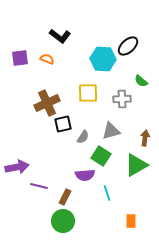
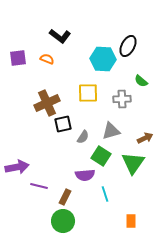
black ellipse: rotated 20 degrees counterclockwise
purple square: moved 2 px left
brown arrow: rotated 56 degrees clockwise
green triangle: moved 3 px left, 2 px up; rotated 25 degrees counterclockwise
cyan line: moved 2 px left, 1 px down
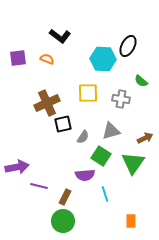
gray cross: moved 1 px left; rotated 12 degrees clockwise
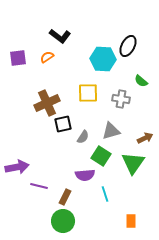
orange semicircle: moved 2 px up; rotated 56 degrees counterclockwise
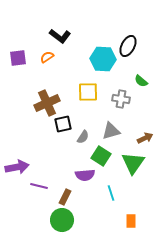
yellow square: moved 1 px up
cyan line: moved 6 px right, 1 px up
green circle: moved 1 px left, 1 px up
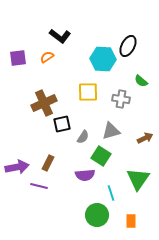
brown cross: moved 3 px left
black square: moved 1 px left
green triangle: moved 5 px right, 16 px down
brown rectangle: moved 17 px left, 34 px up
green circle: moved 35 px right, 5 px up
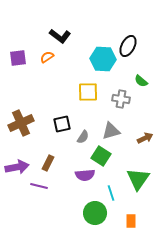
brown cross: moved 23 px left, 20 px down
green circle: moved 2 px left, 2 px up
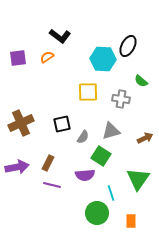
purple line: moved 13 px right, 1 px up
green circle: moved 2 px right
